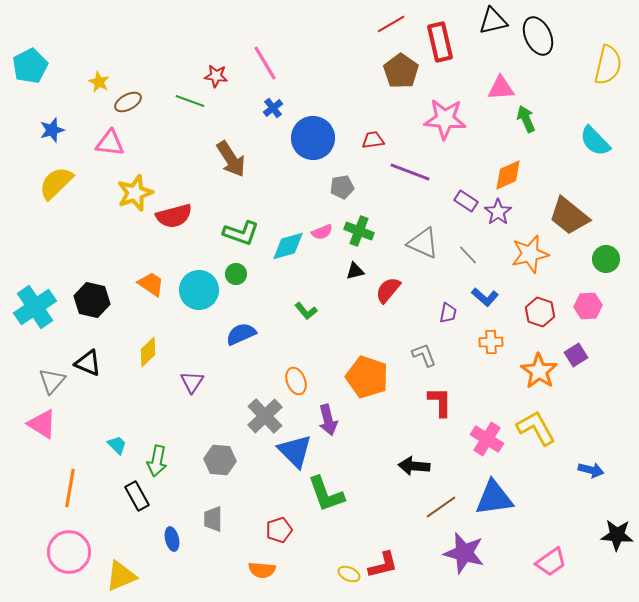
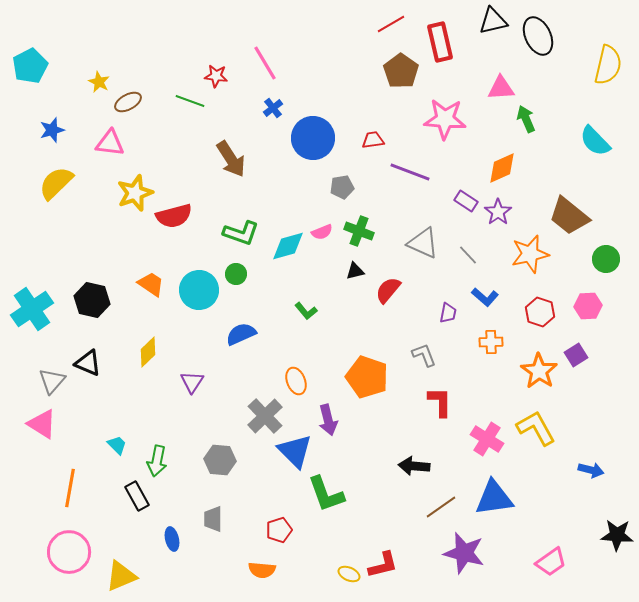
orange diamond at (508, 175): moved 6 px left, 7 px up
cyan cross at (35, 307): moved 3 px left, 2 px down
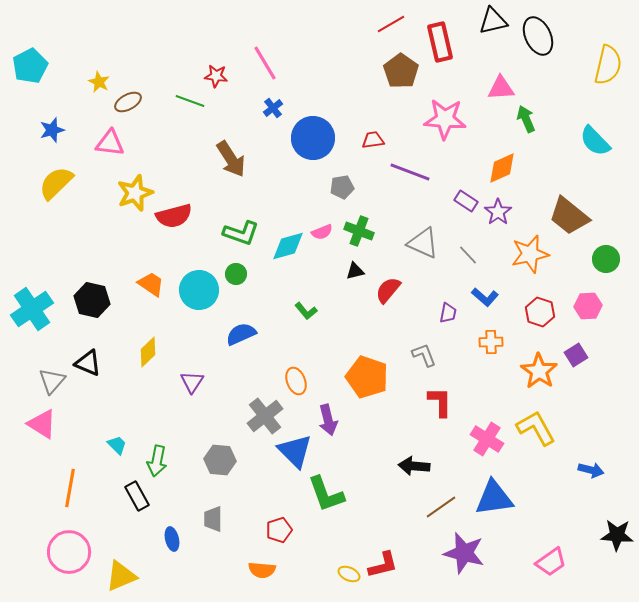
gray cross at (265, 416): rotated 6 degrees clockwise
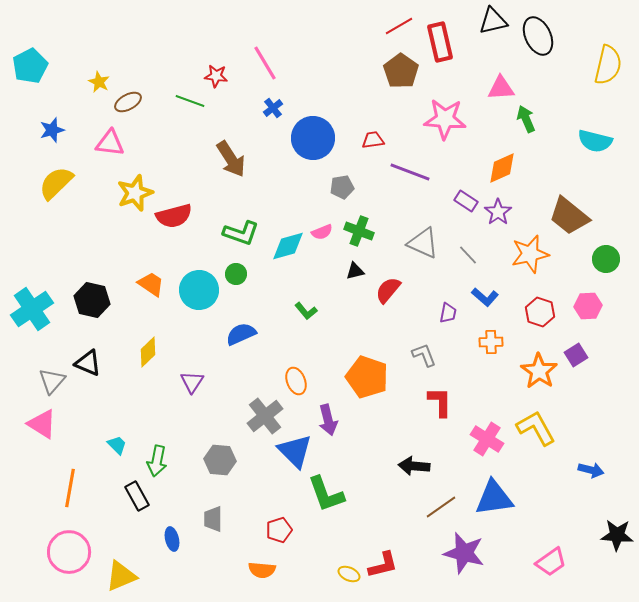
red line at (391, 24): moved 8 px right, 2 px down
cyan semicircle at (595, 141): rotated 32 degrees counterclockwise
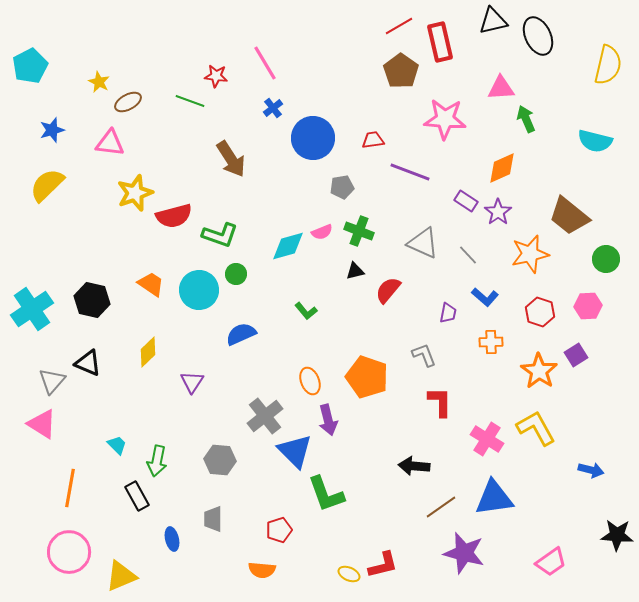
yellow semicircle at (56, 183): moved 9 px left, 2 px down
green L-shape at (241, 233): moved 21 px left, 2 px down
orange ellipse at (296, 381): moved 14 px right
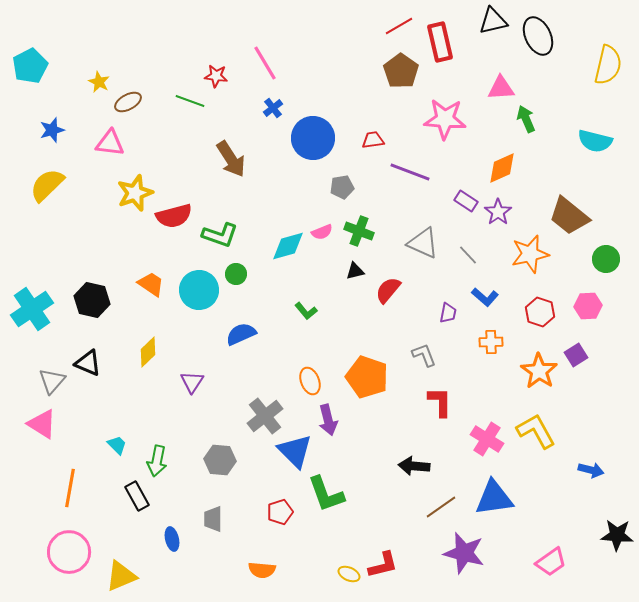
yellow L-shape at (536, 428): moved 3 px down
red pentagon at (279, 530): moved 1 px right, 18 px up
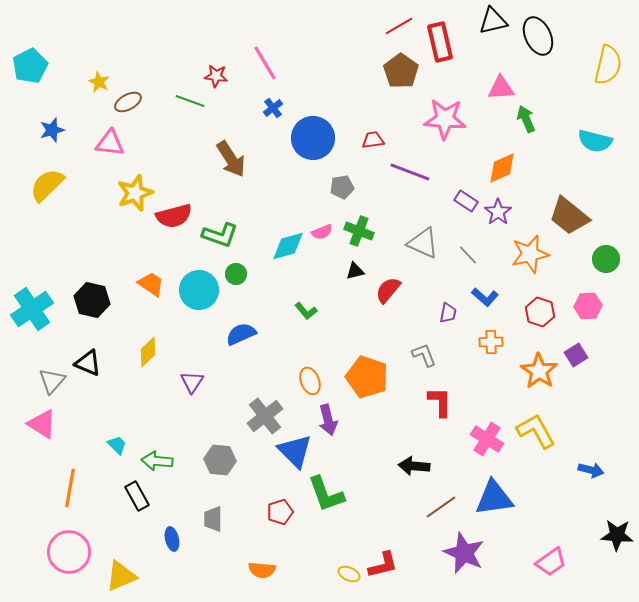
green arrow at (157, 461): rotated 84 degrees clockwise
purple star at (464, 553): rotated 9 degrees clockwise
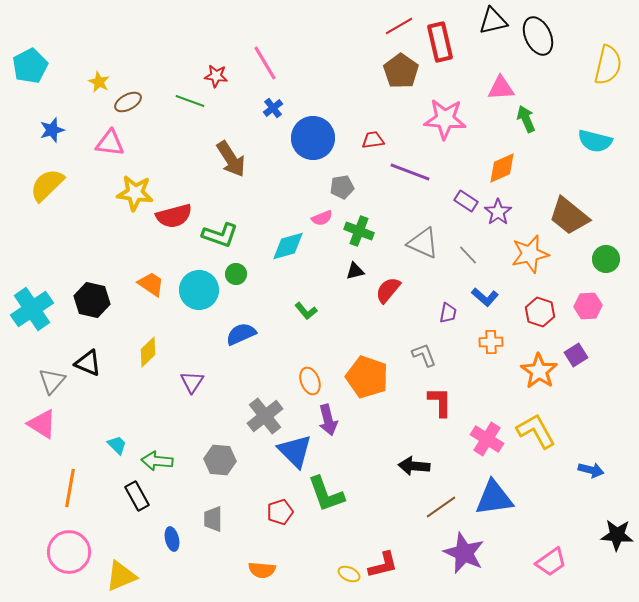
yellow star at (135, 193): rotated 27 degrees clockwise
pink semicircle at (322, 232): moved 14 px up
